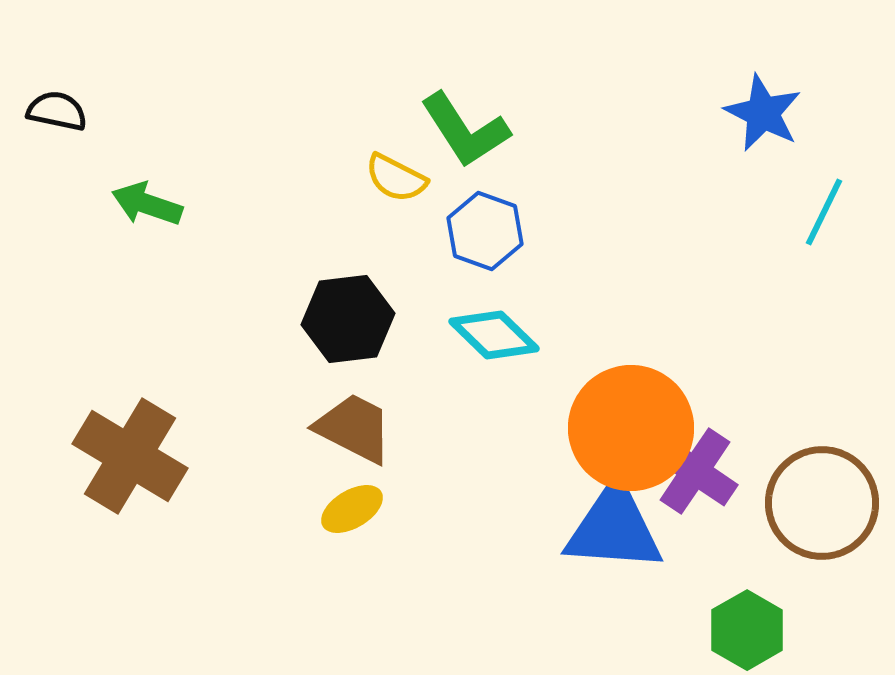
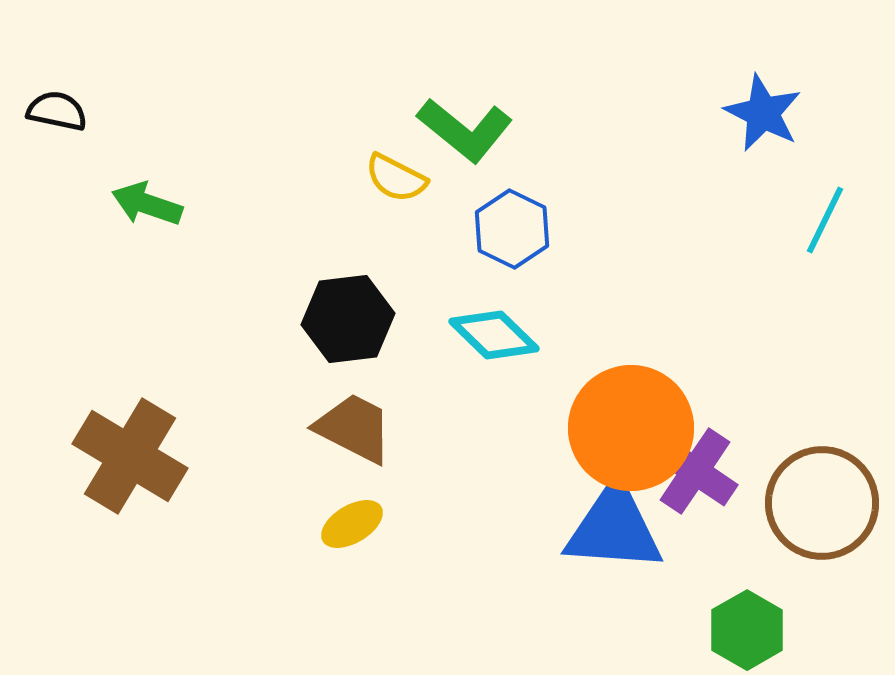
green L-shape: rotated 18 degrees counterclockwise
cyan line: moved 1 px right, 8 px down
blue hexagon: moved 27 px right, 2 px up; rotated 6 degrees clockwise
yellow ellipse: moved 15 px down
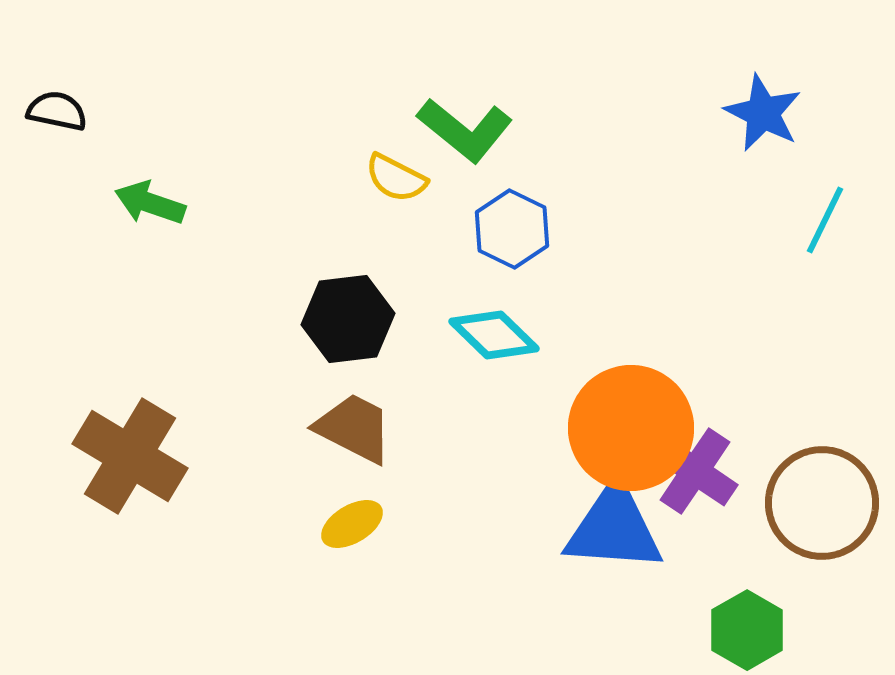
green arrow: moved 3 px right, 1 px up
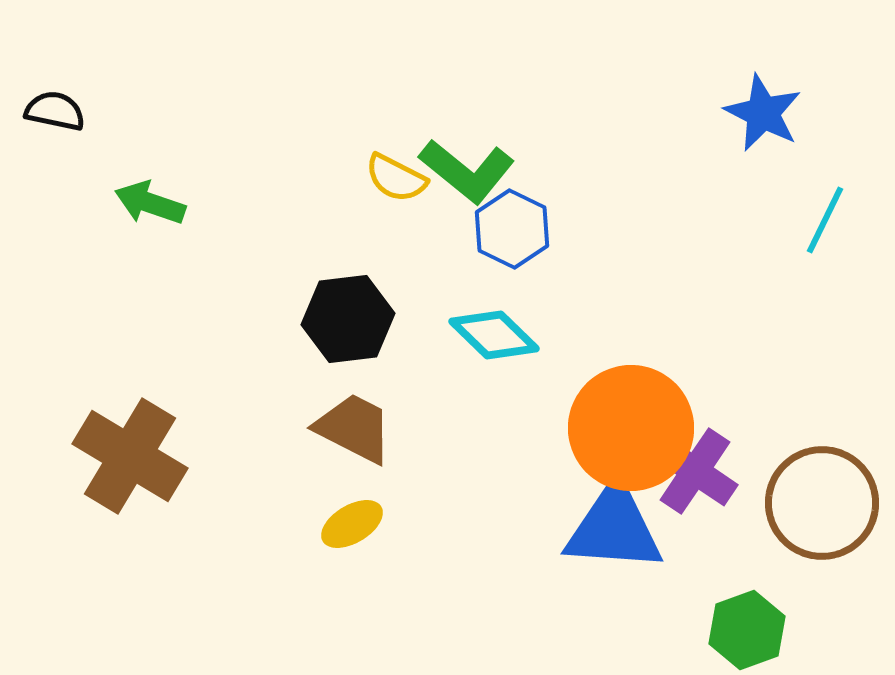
black semicircle: moved 2 px left
green L-shape: moved 2 px right, 41 px down
green hexagon: rotated 10 degrees clockwise
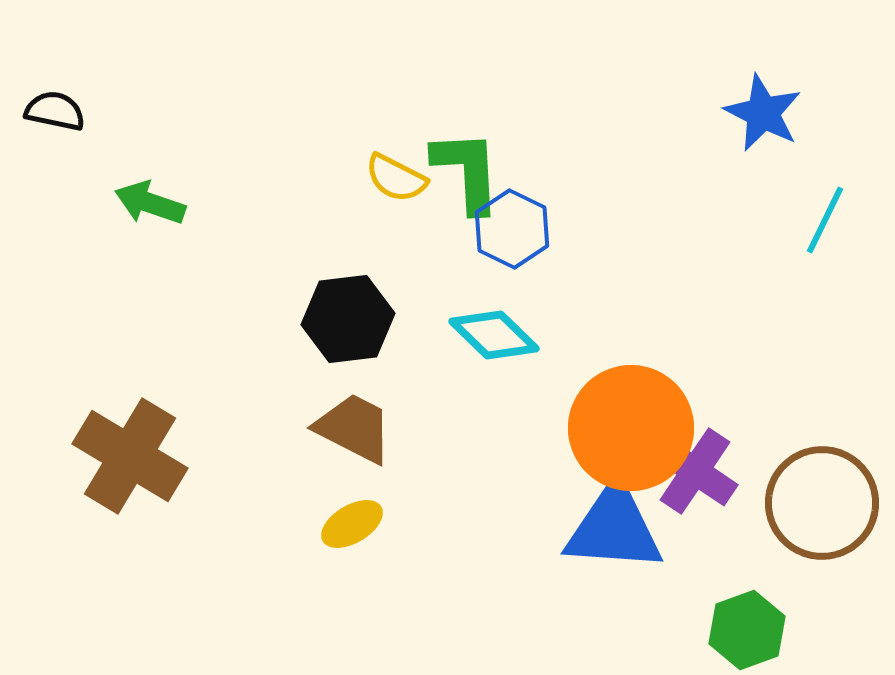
green L-shape: rotated 132 degrees counterclockwise
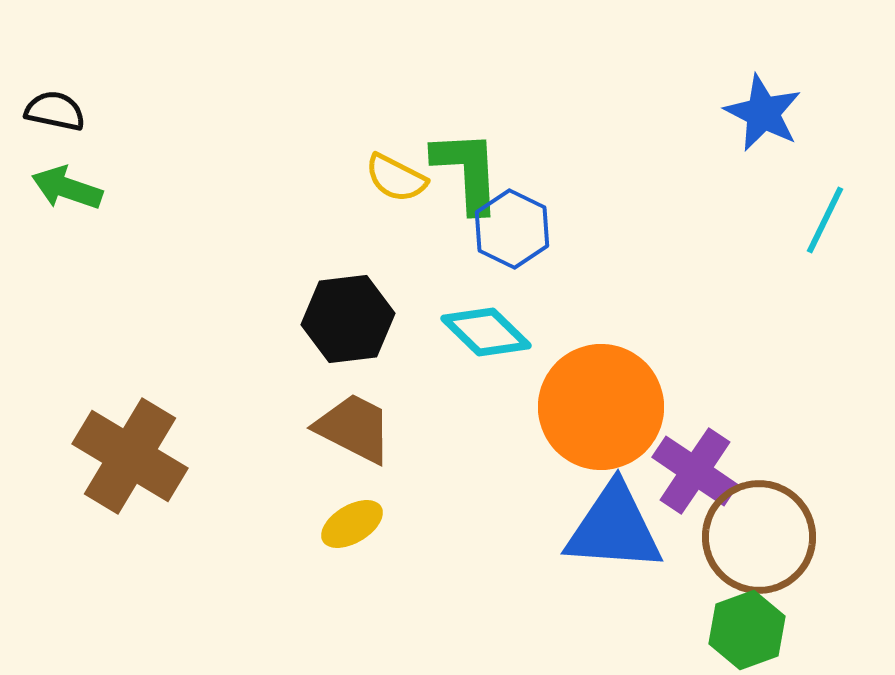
green arrow: moved 83 px left, 15 px up
cyan diamond: moved 8 px left, 3 px up
orange circle: moved 30 px left, 21 px up
brown circle: moved 63 px left, 34 px down
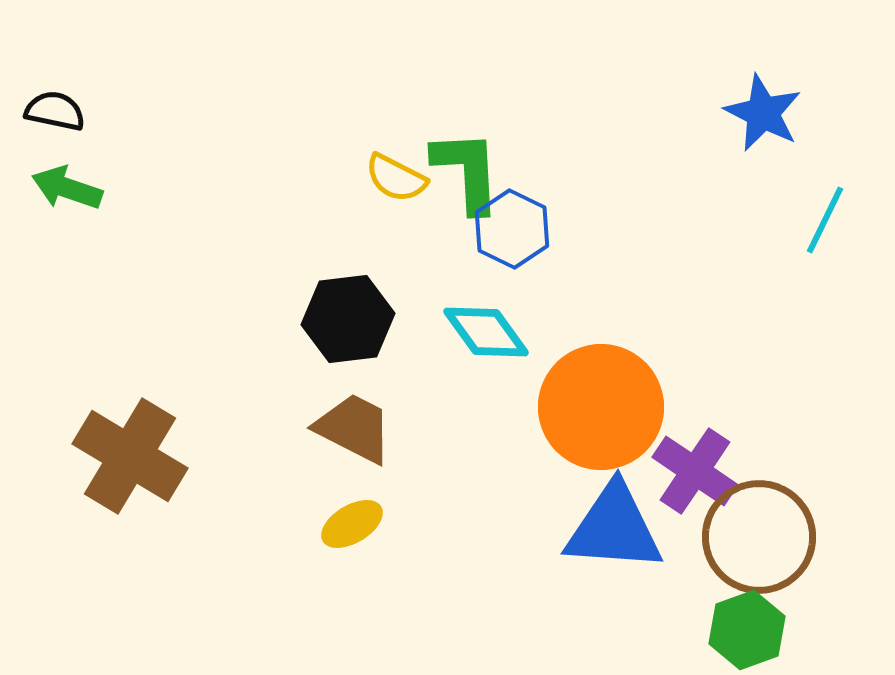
cyan diamond: rotated 10 degrees clockwise
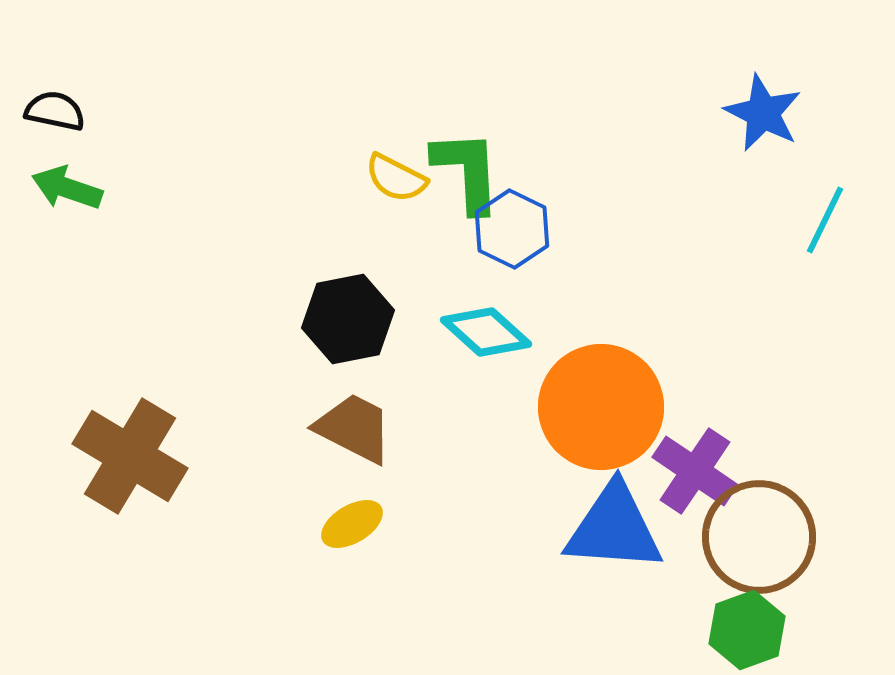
black hexagon: rotated 4 degrees counterclockwise
cyan diamond: rotated 12 degrees counterclockwise
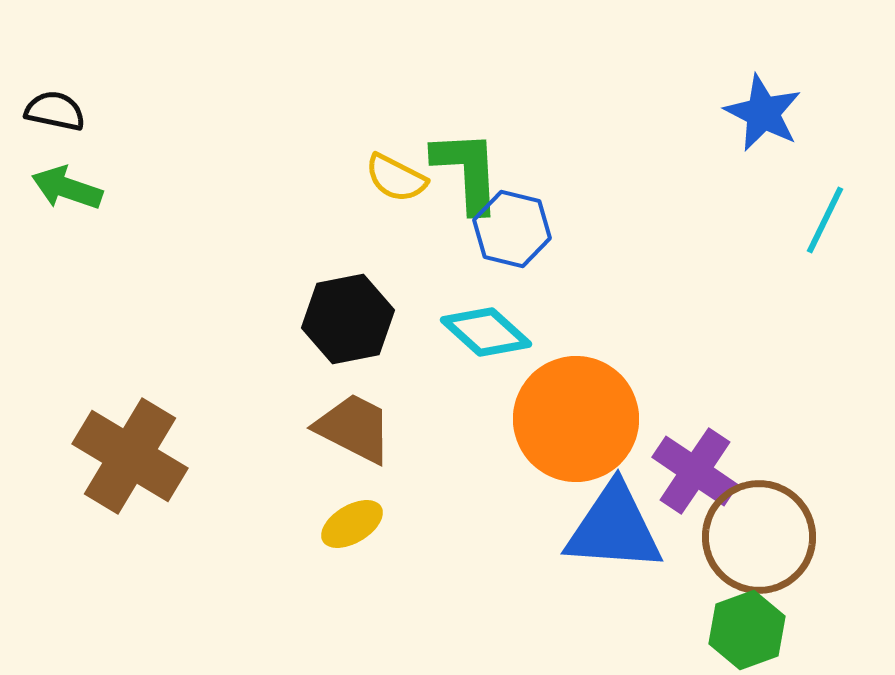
blue hexagon: rotated 12 degrees counterclockwise
orange circle: moved 25 px left, 12 px down
